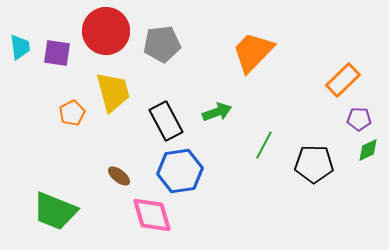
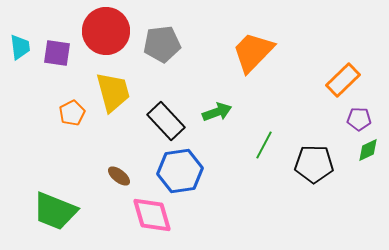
black rectangle: rotated 15 degrees counterclockwise
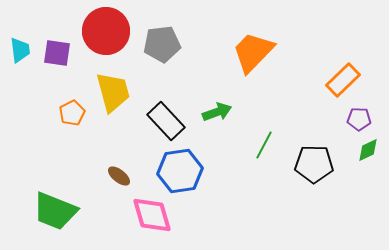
cyan trapezoid: moved 3 px down
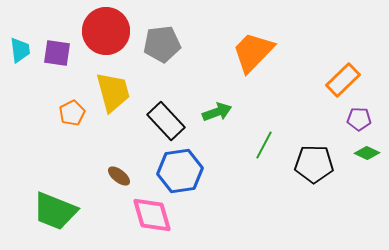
green diamond: moved 1 px left, 3 px down; rotated 50 degrees clockwise
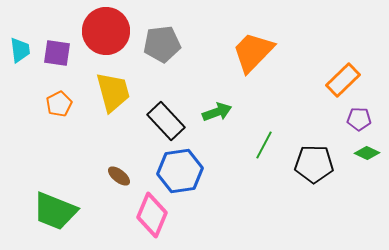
orange pentagon: moved 13 px left, 9 px up
pink diamond: rotated 39 degrees clockwise
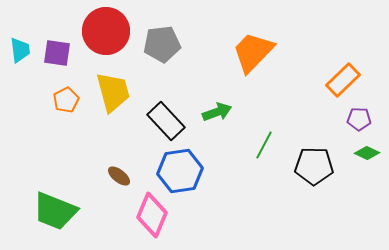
orange pentagon: moved 7 px right, 4 px up
black pentagon: moved 2 px down
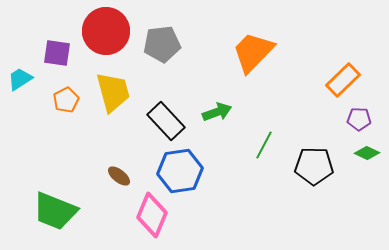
cyan trapezoid: moved 29 px down; rotated 116 degrees counterclockwise
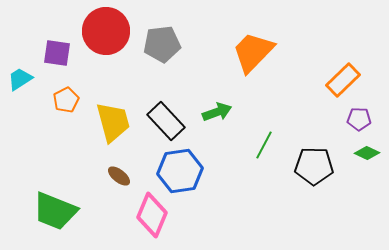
yellow trapezoid: moved 30 px down
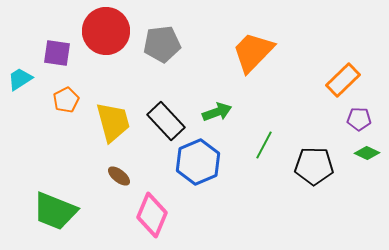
blue hexagon: moved 18 px right, 9 px up; rotated 15 degrees counterclockwise
